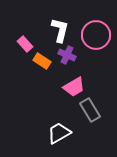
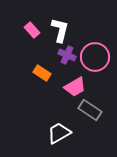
pink circle: moved 1 px left, 22 px down
pink rectangle: moved 7 px right, 14 px up
orange rectangle: moved 12 px down
pink trapezoid: moved 1 px right
gray rectangle: rotated 25 degrees counterclockwise
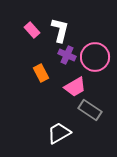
orange rectangle: moved 1 px left; rotated 30 degrees clockwise
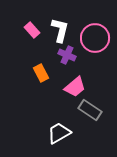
pink circle: moved 19 px up
pink trapezoid: rotated 10 degrees counterclockwise
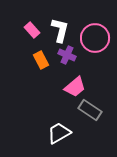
orange rectangle: moved 13 px up
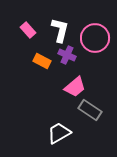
pink rectangle: moved 4 px left
orange rectangle: moved 1 px right, 1 px down; rotated 36 degrees counterclockwise
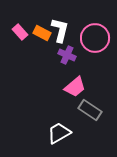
pink rectangle: moved 8 px left, 2 px down
orange rectangle: moved 28 px up
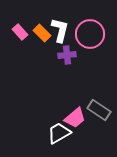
orange rectangle: rotated 18 degrees clockwise
pink circle: moved 5 px left, 4 px up
purple cross: rotated 30 degrees counterclockwise
pink trapezoid: moved 31 px down
gray rectangle: moved 9 px right
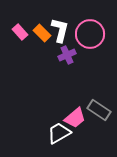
purple cross: rotated 18 degrees counterclockwise
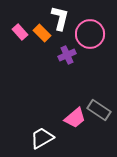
white L-shape: moved 12 px up
white trapezoid: moved 17 px left, 5 px down
